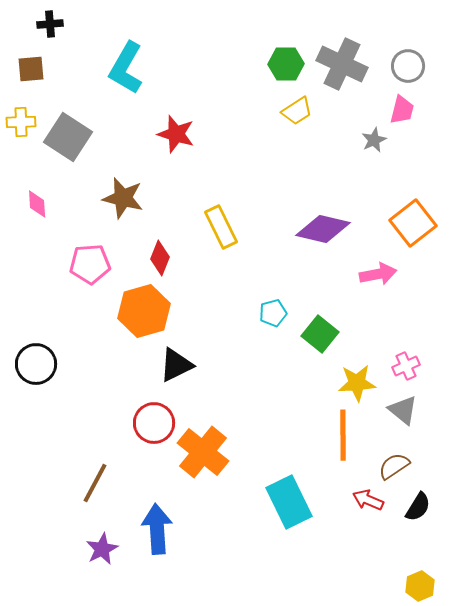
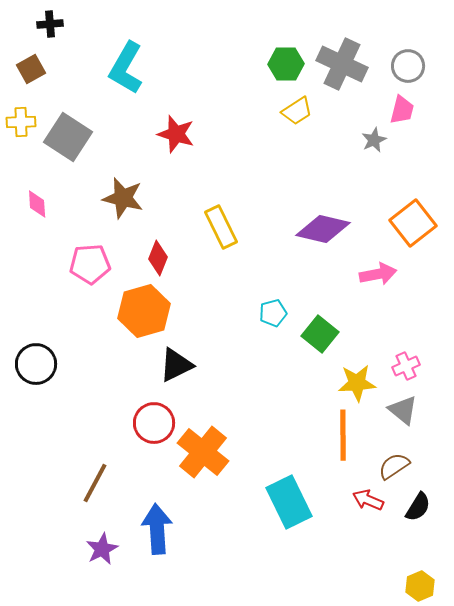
brown square: rotated 24 degrees counterclockwise
red diamond: moved 2 px left
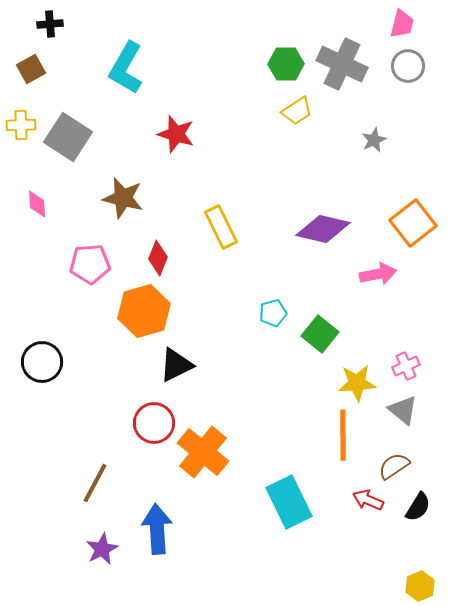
pink trapezoid: moved 86 px up
yellow cross: moved 3 px down
black circle: moved 6 px right, 2 px up
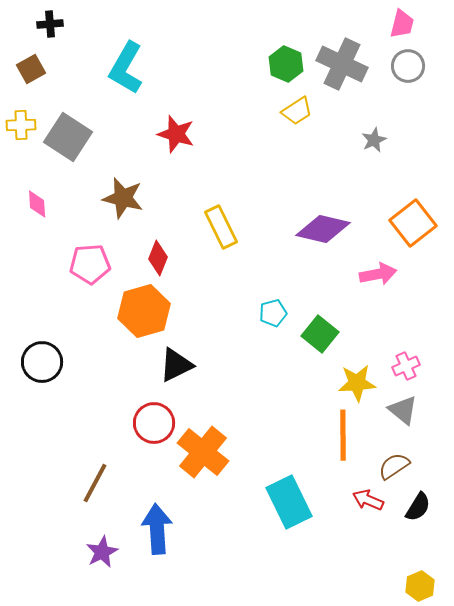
green hexagon: rotated 24 degrees clockwise
purple star: moved 3 px down
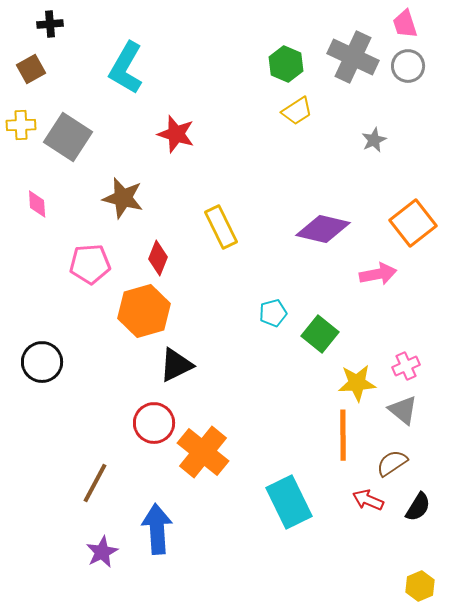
pink trapezoid: moved 3 px right; rotated 148 degrees clockwise
gray cross: moved 11 px right, 7 px up
brown semicircle: moved 2 px left, 3 px up
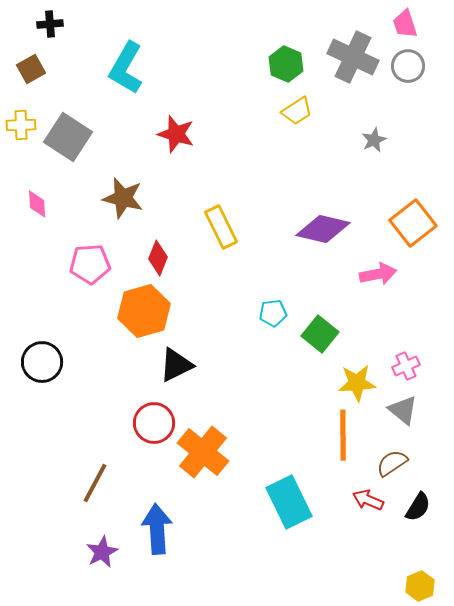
cyan pentagon: rotated 8 degrees clockwise
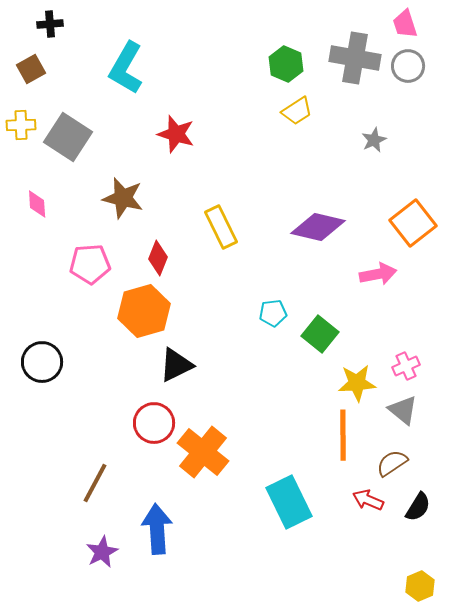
gray cross: moved 2 px right, 1 px down; rotated 15 degrees counterclockwise
purple diamond: moved 5 px left, 2 px up
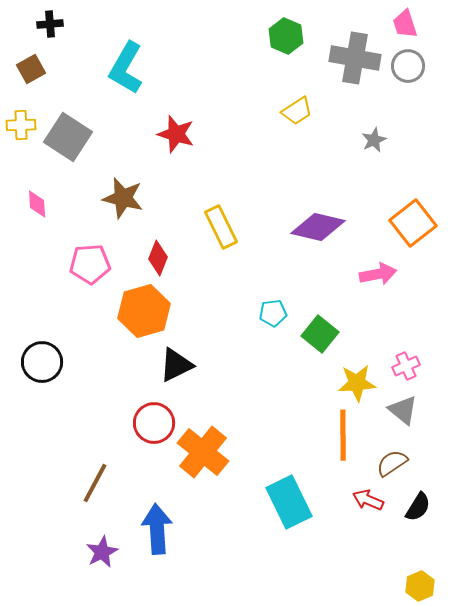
green hexagon: moved 28 px up
